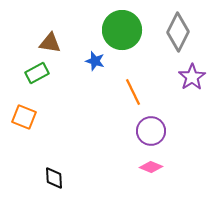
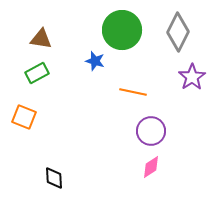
brown triangle: moved 9 px left, 4 px up
orange line: rotated 52 degrees counterclockwise
pink diamond: rotated 55 degrees counterclockwise
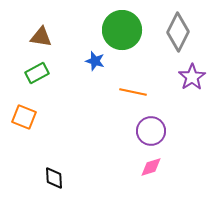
brown triangle: moved 2 px up
pink diamond: rotated 15 degrees clockwise
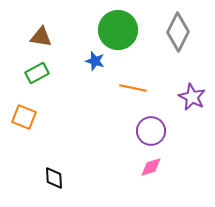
green circle: moved 4 px left
purple star: moved 20 px down; rotated 12 degrees counterclockwise
orange line: moved 4 px up
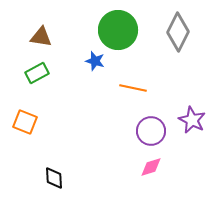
purple star: moved 23 px down
orange square: moved 1 px right, 5 px down
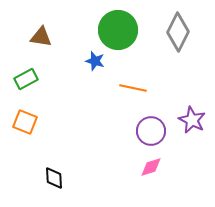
green rectangle: moved 11 px left, 6 px down
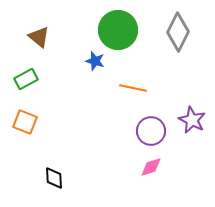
brown triangle: moved 2 px left; rotated 30 degrees clockwise
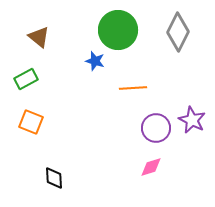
orange line: rotated 16 degrees counterclockwise
orange square: moved 6 px right
purple circle: moved 5 px right, 3 px up
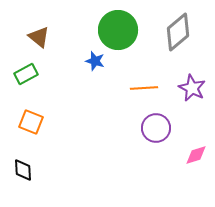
gray diamond: rotated 24 degrees clockwise
green rectangle: moved 5 px up
orange line: moved 11 px right
purple star: moved 32 px up
pink diamond: moved 45 px right, 12 px up
black diamond: moved 31 px left, 8 px up
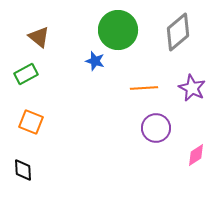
pink diamond: rotated 15 degrees counterclockwise
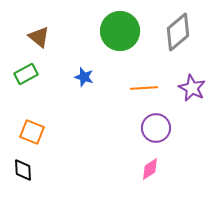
green circle: moved 2 px right, 1 px down
blue star: moved 11 px left, 16 px down
orange square: moved 1 px right, 10 px down
pink diamond: moved 46 px left, 14 px down
